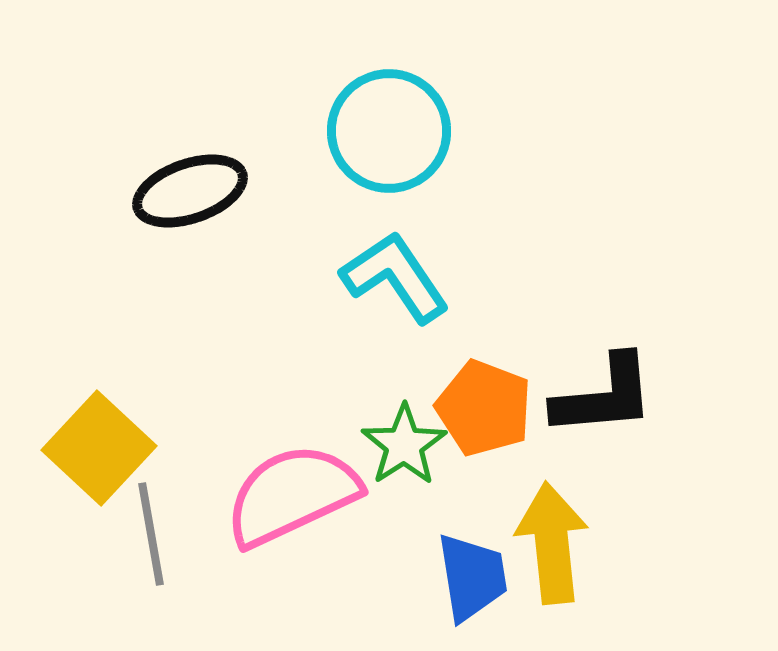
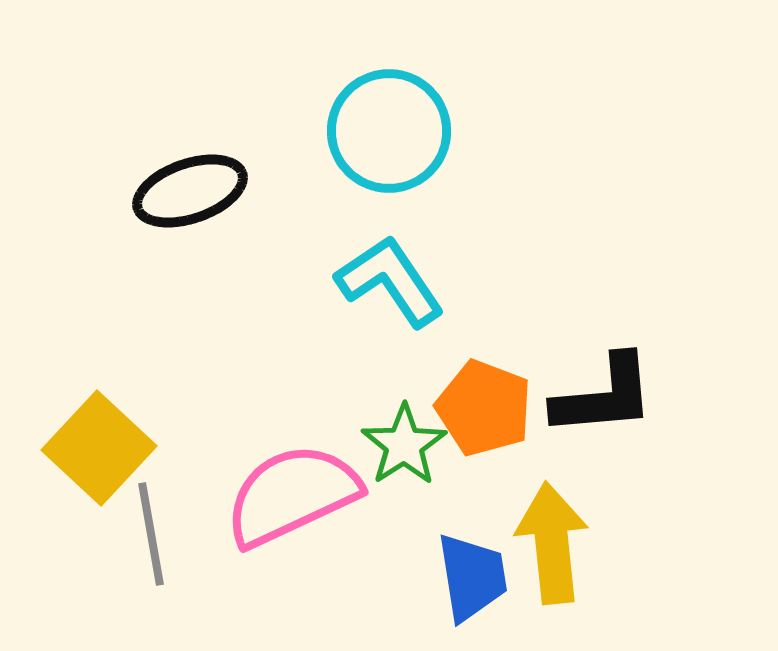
cyan L-shape: moved 5 px left, 4 px down
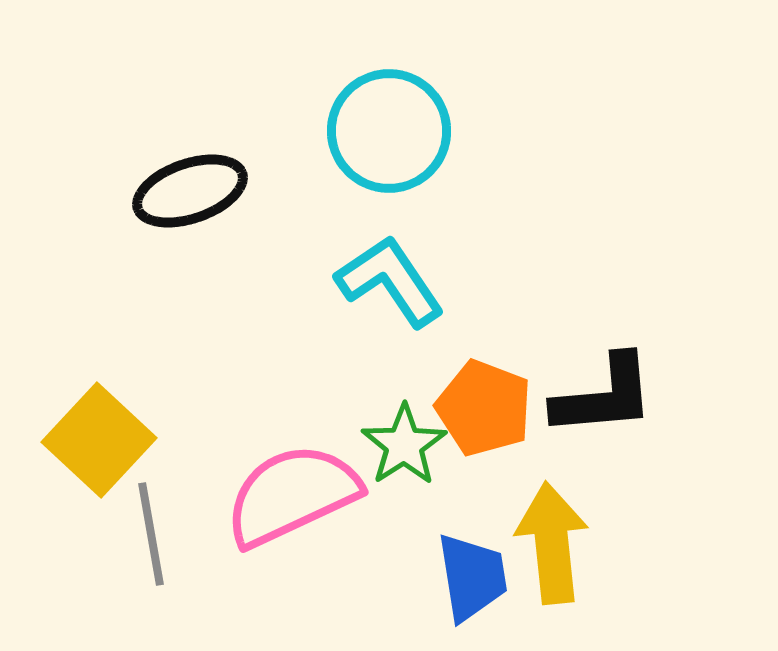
yellow square: moved 8 px up
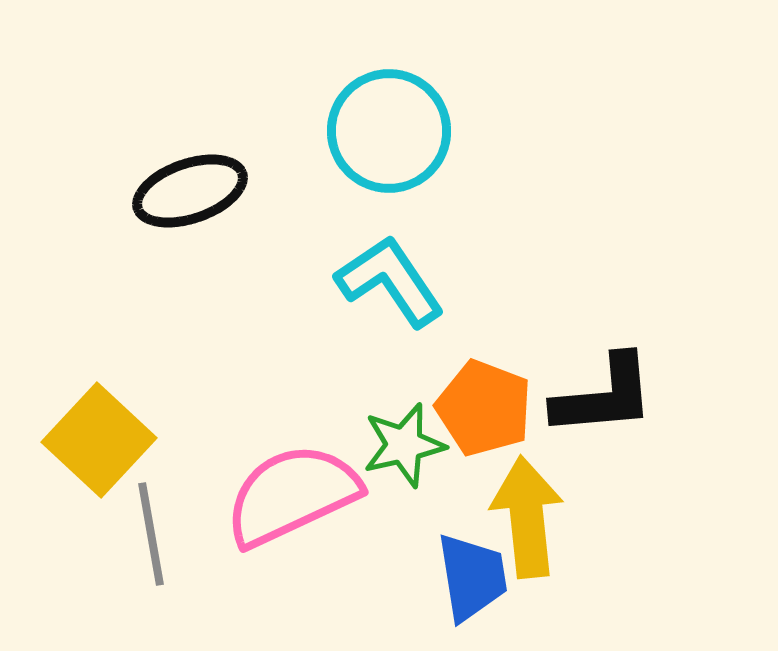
green star: rotated 20 degrees clockwise
yellow arrow: moved 25 px left, 26 px up
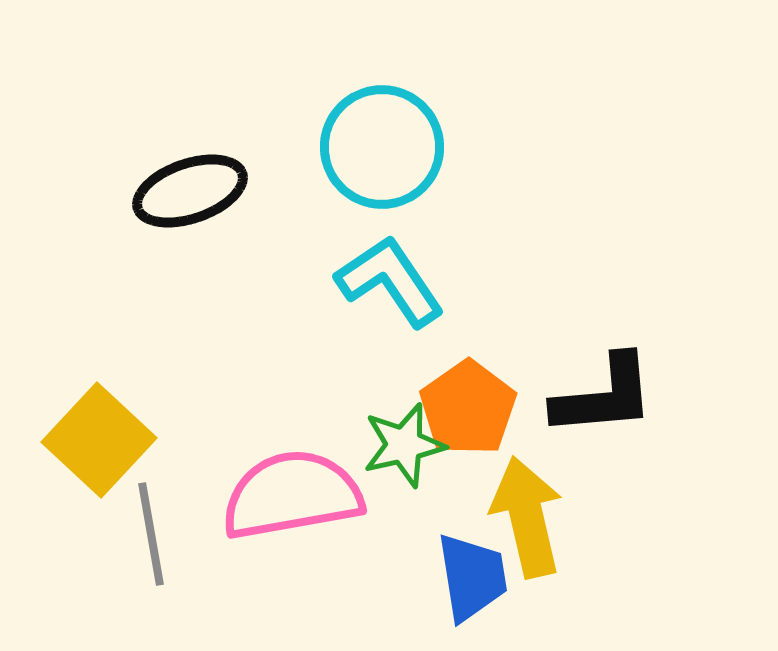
cyan circle: moved 7 px left, 16 px down
orange pentagon: moved 16 px left; rotated 16 degrees clockwise
pink semicircle: rotated 15 degrees clockwise
yellow arrow: rotated 7 degrees counterclockwise
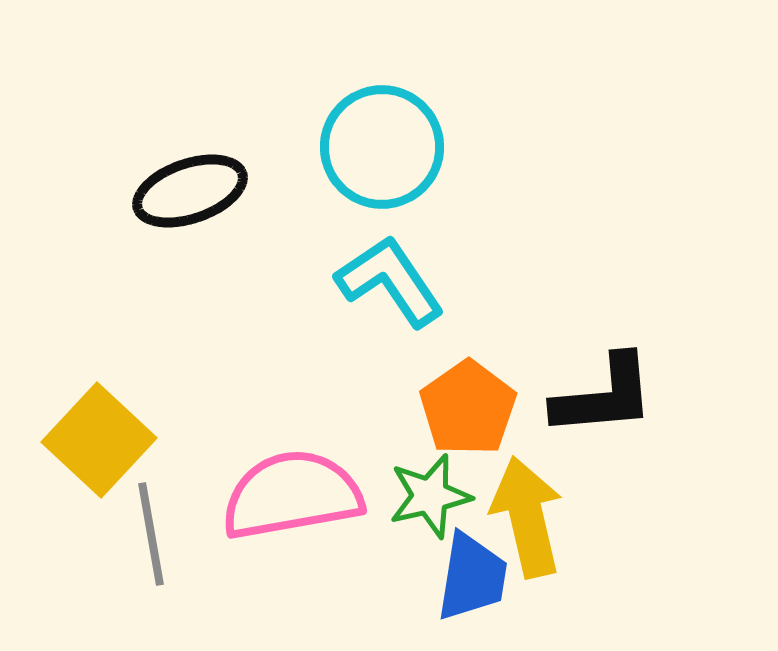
green star: moved 26 px right, 51 px down
blue trapezoid: rotated 18 degrees clockwise
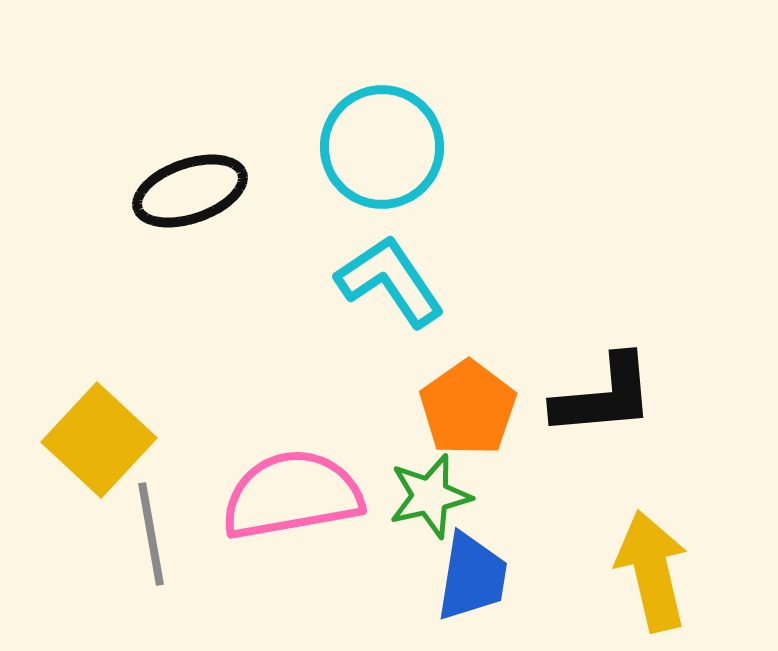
yellow arrow: moved 125 px right, 54 px down
